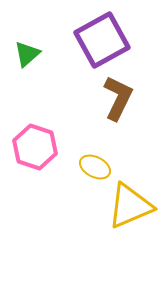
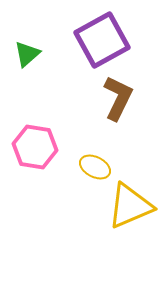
pink hexagon: rotated 9 degrees counterclockwise
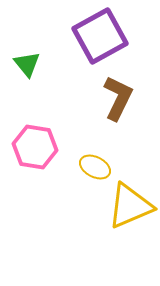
purple square: moved 2 px left, 4 px up
green triangle: moved 10 px down; rotated 28 degrees counterclockwise
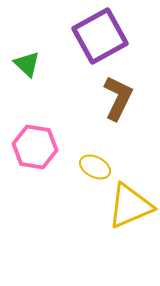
green triangle: rotated 8 degrees counterclockwise
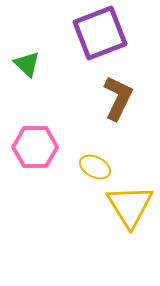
purple square: moved 3 px up; rotated 8 degrees clockwise
pink hexagon: rotated 9 degrees counterclockwise
yellow triangle: rotated 39 degrees counterclockwise
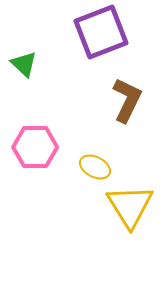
purple square: moved 1 px right, 1 px up
green triangle: moved 3 px left
brown L-shape: moved 9 px right, 2 px down
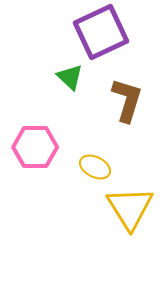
purple square: rotated 4 degrees counterclockwise
green triangle: moved 46 px right, 13 px down
brown L-shape: rotated 9 degrees counterclockwise
yellow triangle: moved 2 px down
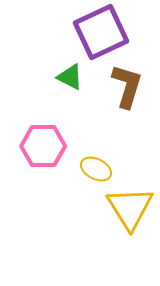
green triangle: rotated 16 degrees counterclockwise
brown L-shape: moved 14 px up
pink hexagon: moved 8 px right, 1 px up
yellow ellipse: moved 1 px right, 2 px down
